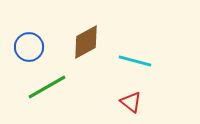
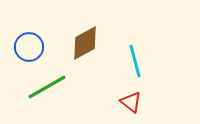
brown diamond: moved 1 px left, 1 px down
cyan line: rotated 60 degrees clockwise
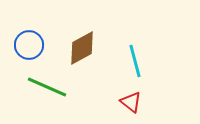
brown diamond: moved 3 px left, 5 px down
blue circle: moved 2 px up
green line: rotated 54 degrees clockwise
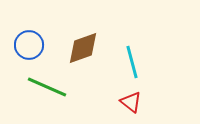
brown diamond: moved 1 px right; rotated 9 degrees clockwise
cyan line: moved 3 px left, 1 px down
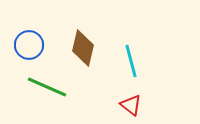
brown diamond: rotated 57 degrees counterclockwise
cyan line: moved 1 px left, 1 px up
red triangle: moved 3 px down
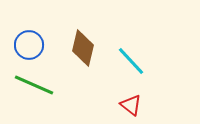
cyan line: rotated 28 degrees counterclockwise
green line: moved 13 px left, 2 px up
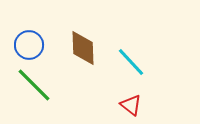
brown diamond: rotated 15 degrees counterclockwise
cyan line: moved 1 px down
green line: rotated 21 degrees clockwise
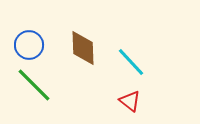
red triangle: moved 1 px left, 4 px up
